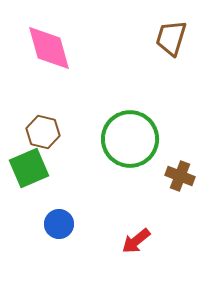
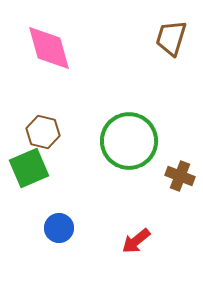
green circle: moved 1 px left, 2 px down
blue circle: moved 4 px down
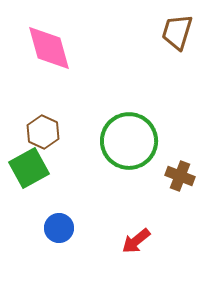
brown trapezoid: moved 6 px right, 6 px up
brown hexagon: rotated 12 degrees clockwise
green square: rotated 6 degrees counterclockwise
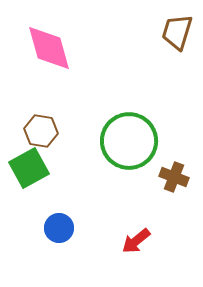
brown hexagon: moved 2 px left, 1 px up; rotated 16 degrees counterclockwise
brown cross: moved 6 px left, 1 px down
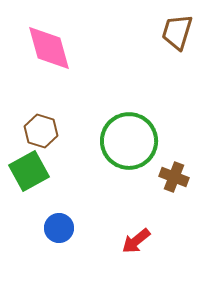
brown hexagon: rotated 8 degrees clockwise
green square: moved 3 px down
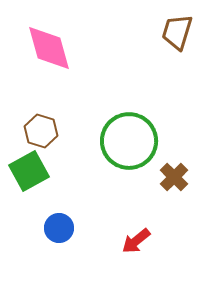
brown cross: rotated 24 degrees clockwise
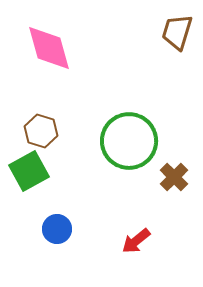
blue circle: moved 2 px left, 1 px down
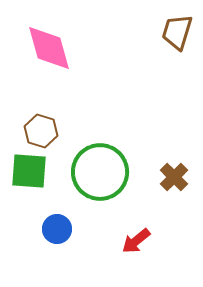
green circle: moved 29 px left, 31 px down
green square: rotated 33 degrees clockwise
